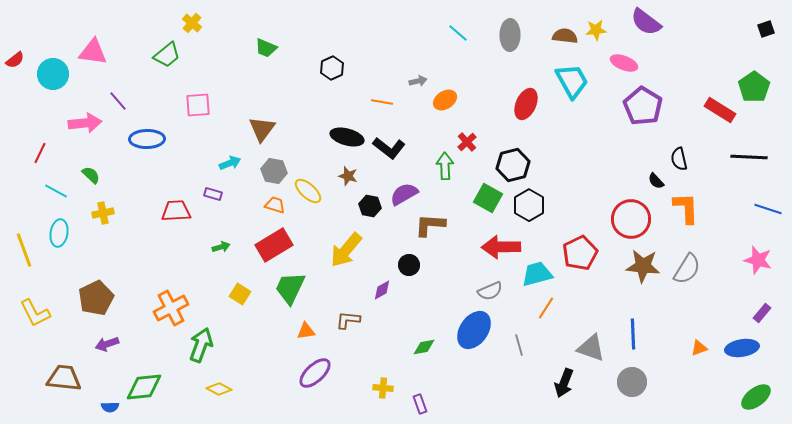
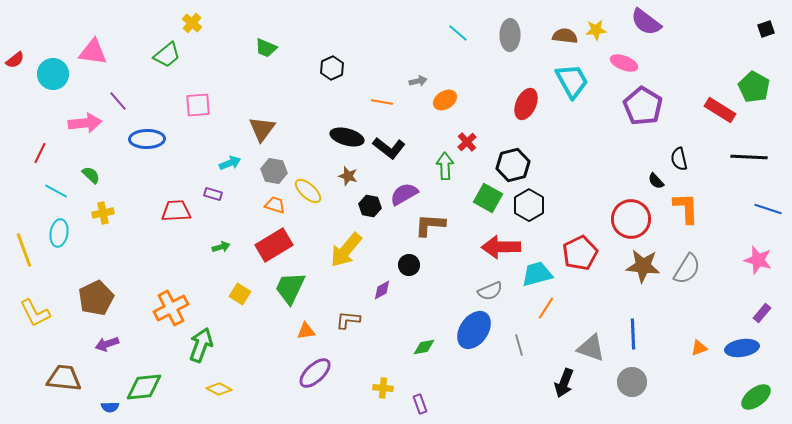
green pentagon at (754, 87): rotated 8 degrees counterclockwise
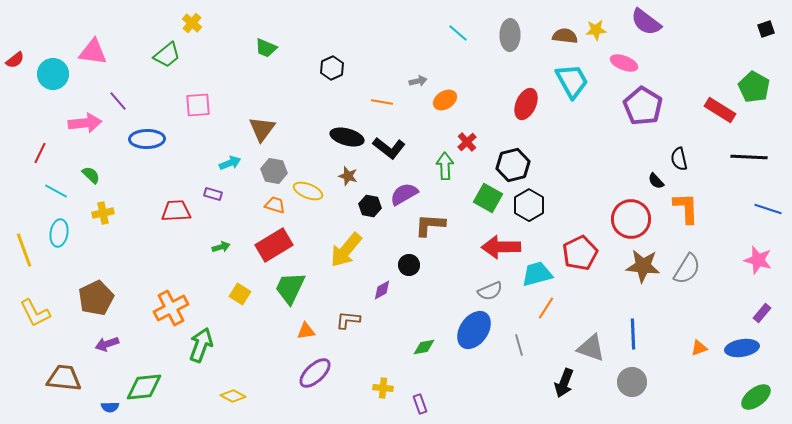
yellow ellipse at (308, 191): rotated 20 degrees counterclockwise
yellow diamond at (219, 389): moved 14 px right, 7 px down
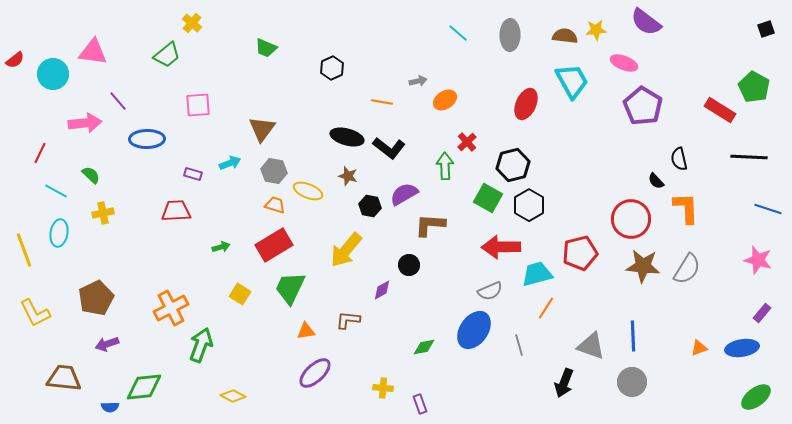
purple rectangle at (213, 194): moved 20 px left, 20 px up
red pentagon at (580, 253): rotated 12 degrees clockwise
blue line at (633, 334): moved 2 px down
gray triangle at (591, 348): moved 2 px up
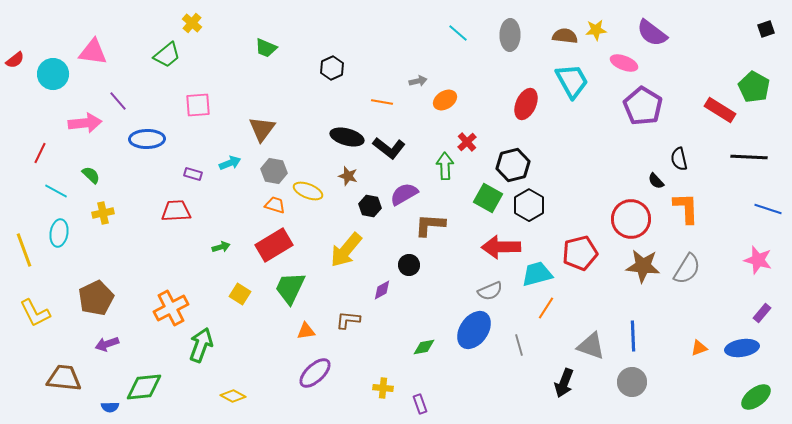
purple semicircle at (646, 22): moved 6 px right, 11 px down
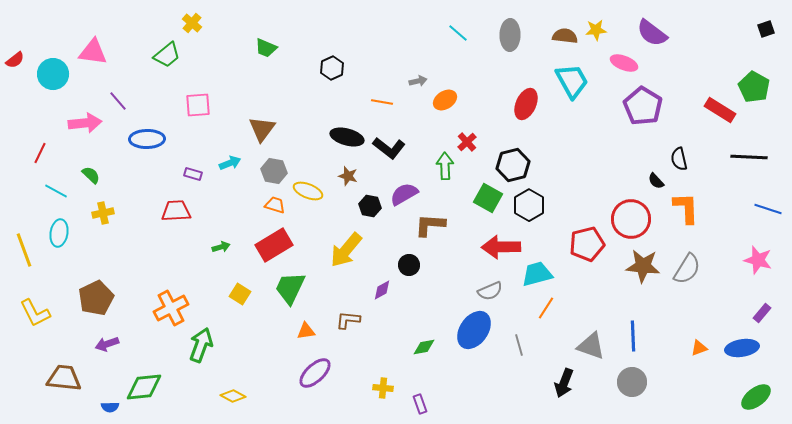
red pentagon at (580, 253): moved 7 px right, 9 px up
